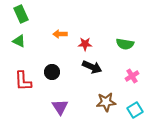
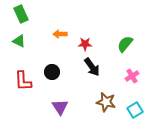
green semicircle: rotated 120 degrees clockwise
black arrow: rotated 30 degrees clockwise
brown star: rotated 18 degrees clockwise
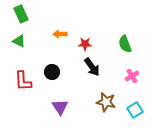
green semicircle: rotated 60 degrees counterclockwise
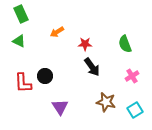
orange arrow: moved 3 px left, 2 px up; rotated 32 degrees counterclockwise
black circle: moved 7 px left, 4 px down
red L-shape: moved 2 px down
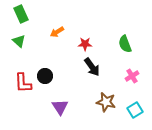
green triangle: rotated 16 degrees clockwise
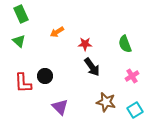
purple triangle: rotated 12 degrees counterclockwise
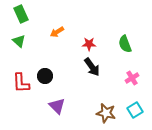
red star: moved 4 px right
pink cross: moved 2 px down
red L-shape: moved 2 px left
brown star: moved 11 px down
purple triangle: moved 3 px left, 1 px up
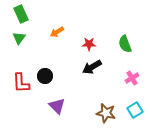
green triangle: moved 3 px up; rotated 24 degrees clockwise
black arrow: rotated 96 degrees clockwise
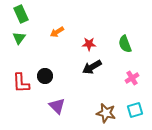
cyan square: rotated 14 degrees clockwise
